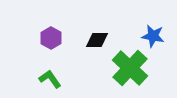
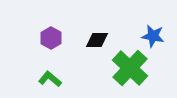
green L-shape: rotated 15 degrees counterclockwise
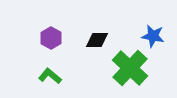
green L-shape: moved 3 px up
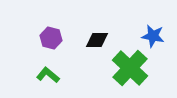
purple hexagon: rotated 15 degrees counterclockwise
green L-shape: moved 2 px left, 1 px up
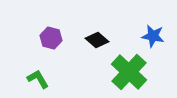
black diamond: rotated 40 degrees clockwise
green cross: moved 1 px left, 4 px down
green L-shape: moved 10 px left, 4 px down; rotated 20 degrees clockwise
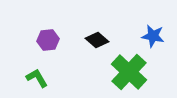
purple hexagon: moved 3 px left, 2 px down; rotated 20 degrees counterclockwise
green L-shape: moved 1 px left, 1 px up
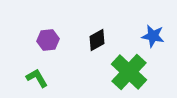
black diamond: rotated 70 degrees counterclockwise
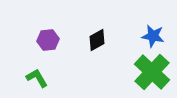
green cross: moved 23 px right
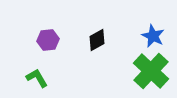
blue star: rotated 15 degrees clockwise
green cross: moved 1 px left, 1 px up
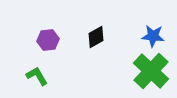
blue star: rotated 20 degrees counterclockwise
black diamond: moved 1 px left, 3 px up
green L-shape: moved 2 px up
